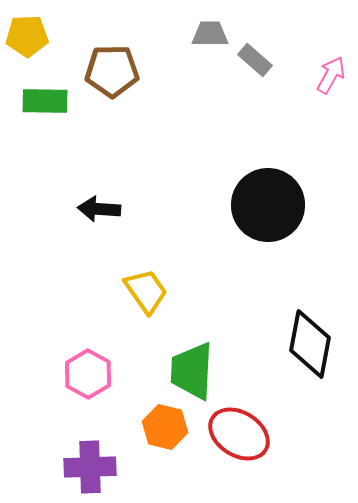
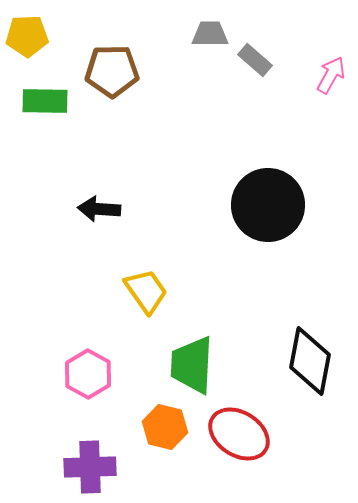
black diamond: moved 17 px down
green trapezoid: moved 6 px up
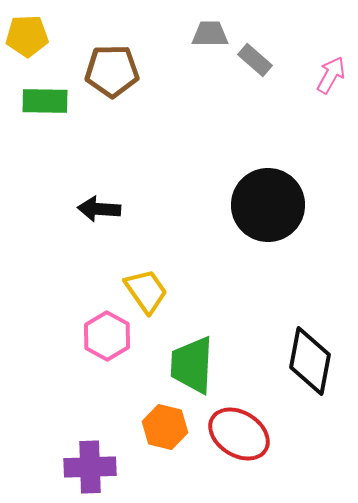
pink hexagon: moved 19 px right, 38 px up
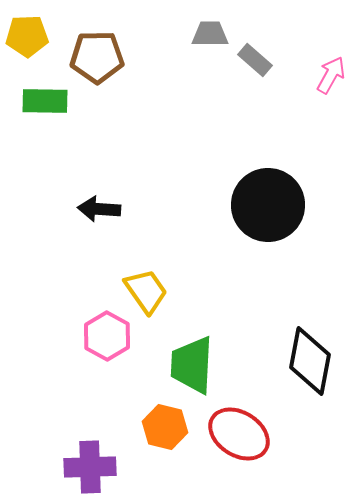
brown pentagon: moved 15 px left, 14 px up
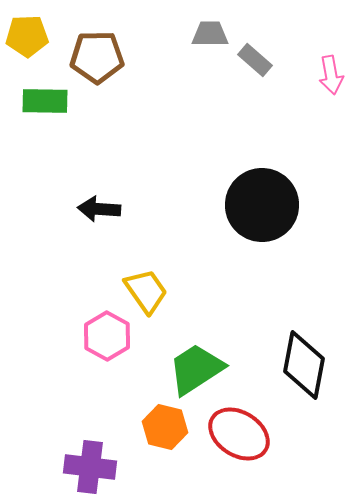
pink arrow: rotated 141 degrees clockwise
black circle: moved 6 px left
black diamond: moved 6 px left, 4 px down
green trapezoid: moved 4 px right, 4 px down; rotated 54 degrees clockwise
purple cross: rotated 9 degrees clockwise
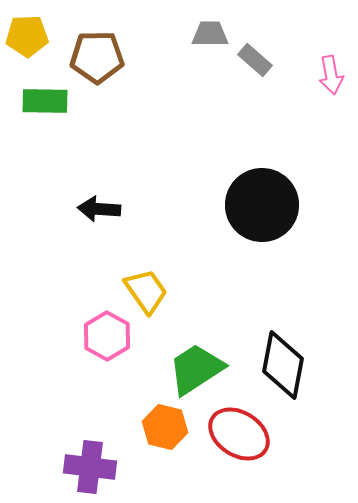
black diamond: moved 21 px left
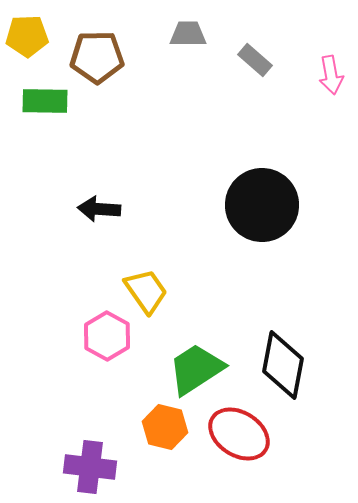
gray trapezoid: moved 22 px left
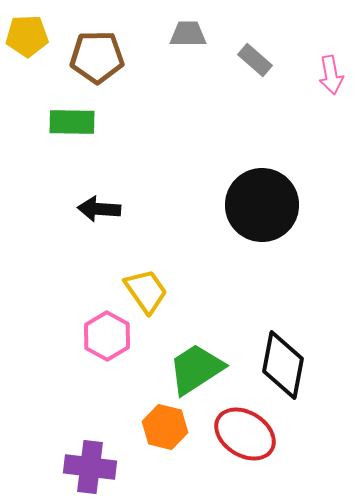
green rectangle: moved 27 px right, 21 px down
red ellipse: moved 6 px right
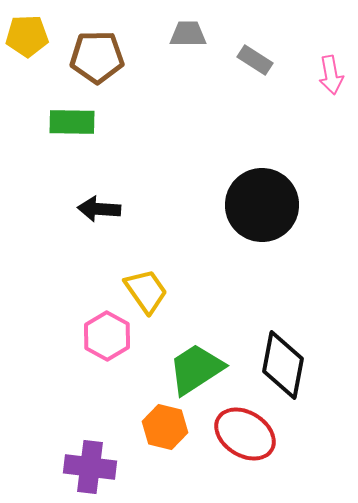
gray rectangle: rotated 8 degrees counterclockwise
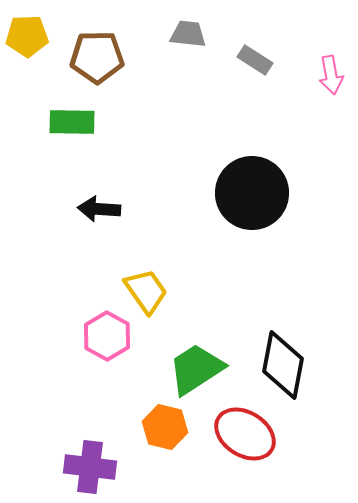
gray trapezoid: rotated 6 degrees clockwise
black circle: moved 10 px left, 12 px up
